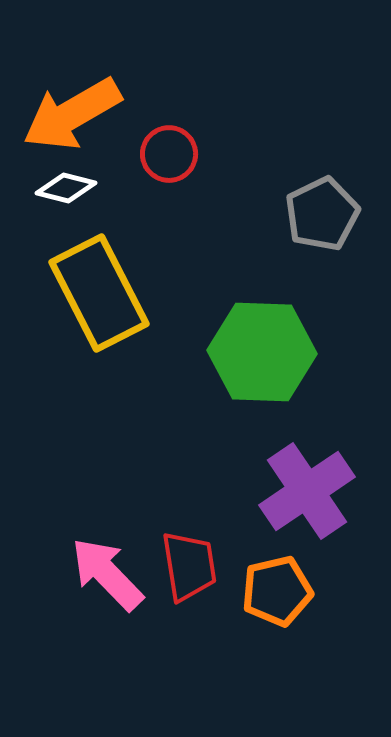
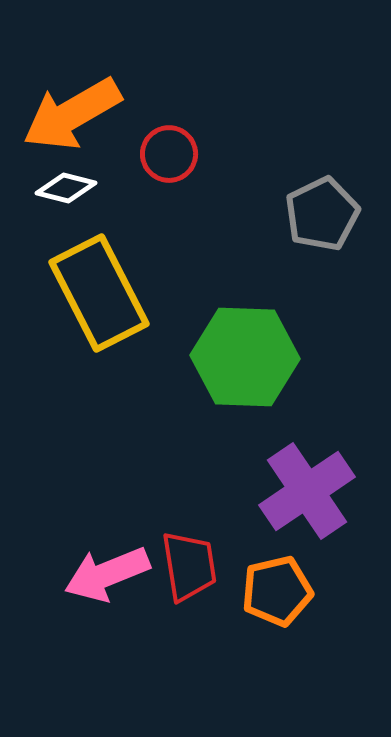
green hexagon: moved 17 px left, 5 px down
pink arrow: rotated 68 degrees counterclockwise
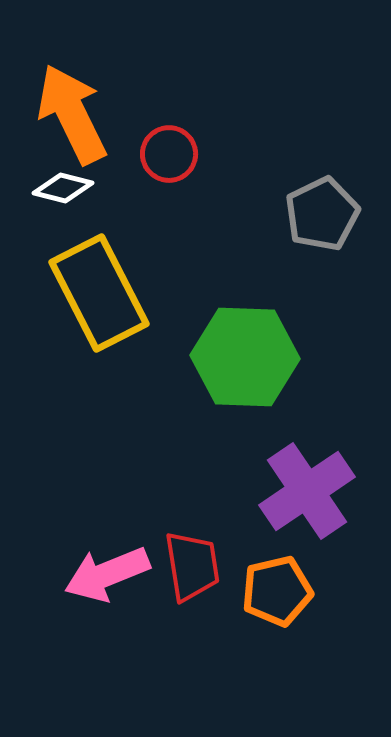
orange arrow: rotated 94 degrees clockwise
white diamond: moved 3 px left
red trapezoid: moved 3 px right
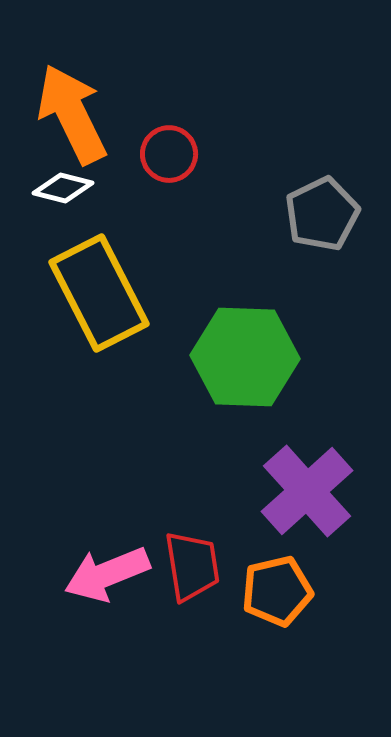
purple cross: rotated 8 degrees counterclockwise
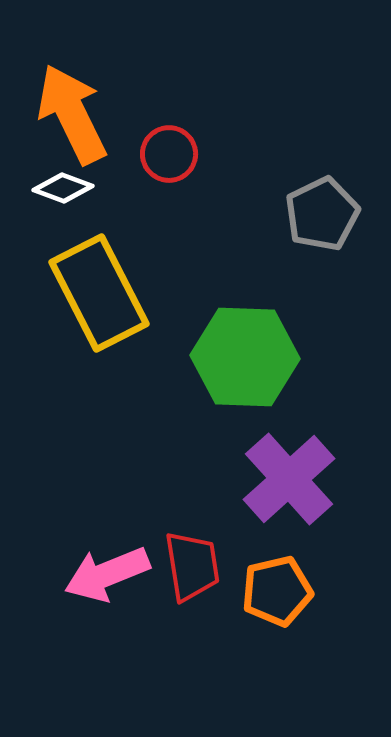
white diamond: rotated 6 degrees clockwise
purple cross: moved 18 px left, 12 px up
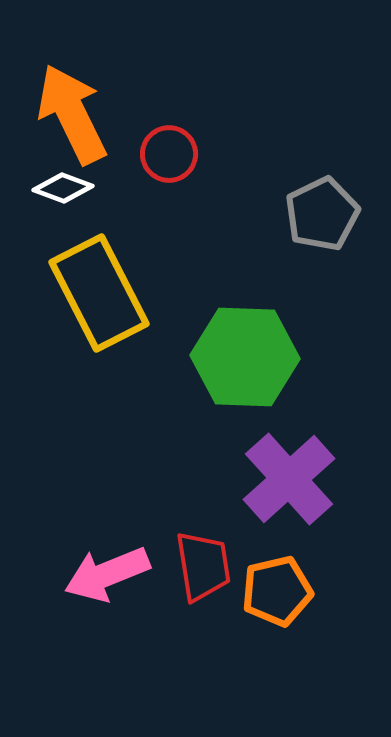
red trapezoid: moved 11 px right
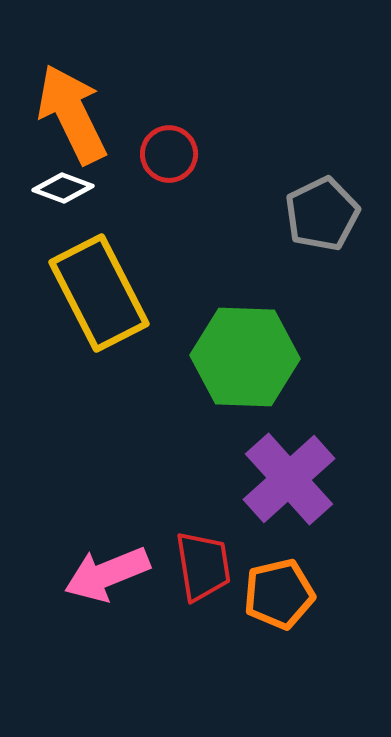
orange pentagon: moved 2 px right, 3 px down
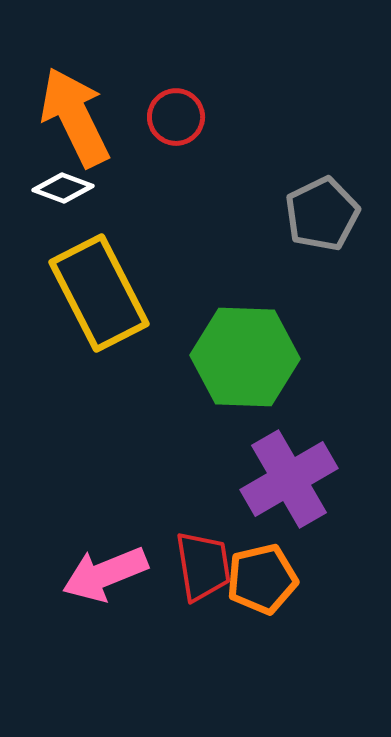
orange arrow: moved 3 px right, 3 px down
red circle: moved 7 px right, 37 px up
purple cross: rotated 12 degrees clockwise
pink arrow: moved 2 px left
orange pentagon: moved 17 px left, 15 px up
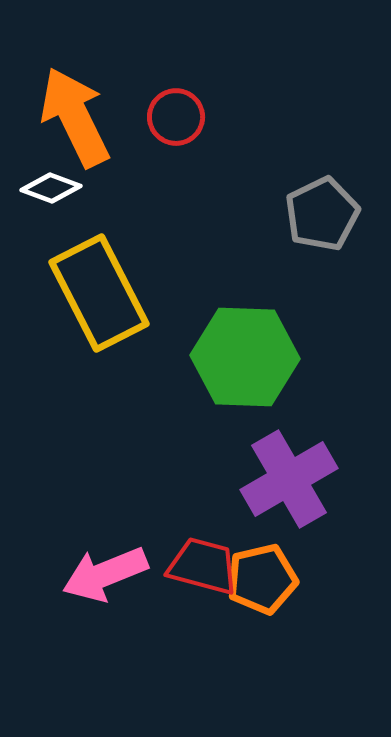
white diamond: moved 12 px left
red trapezoid: rotated 66 degrees counterclockwise
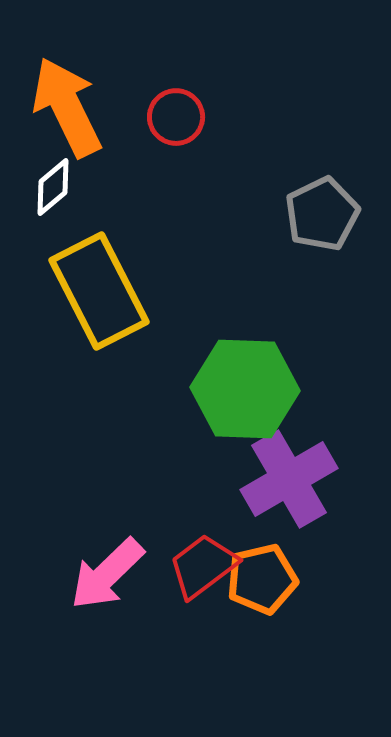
orange arrow: moved 8 px left, 10 px up
white diamond: moved 2 px right, 1 px up; rotated 60 degrees counterclockwise
yellow rectangle: moved 2 px up
green hexagon: moved 32 px down
red trapezoid: rotated 52 degrees counterclockwise
pink arrow: moved 2 px right; rotated 22 degrees counterclockwise
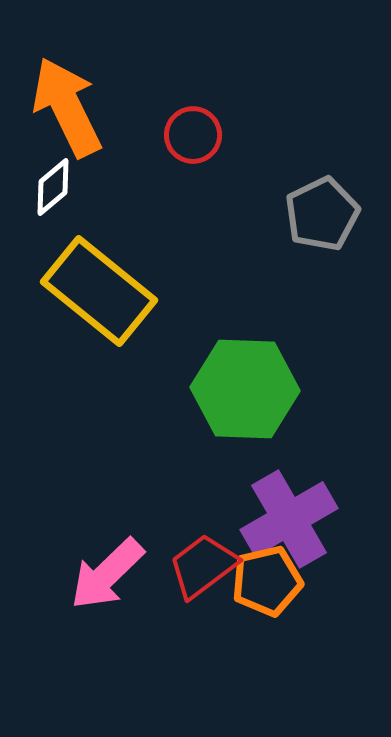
red circle: moved 17 px right, 18 px down
yellow rectangle: rotated 24 degrees counterclockwise
purple cross: moved 40 px down
orange pentagon: moved 5 px right, 2 px down
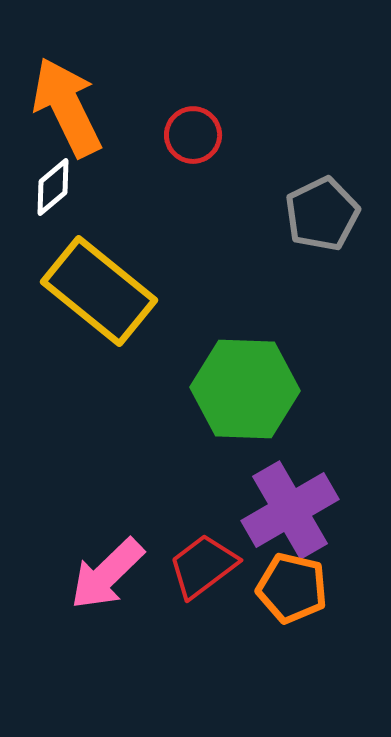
purple cross: moved 1 px right, 9 px up
orange pentagon: moved 25 px right, 7 px down; rotated 26 degrees clockwise
